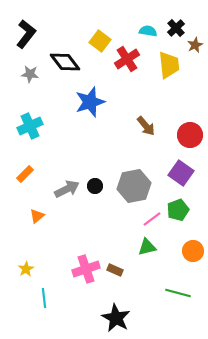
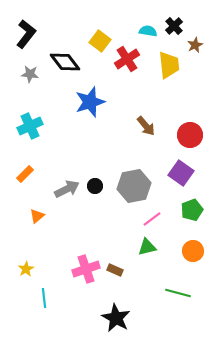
black cross: moved 2 px left, 2 px up
green pentagon: moved 14 px right
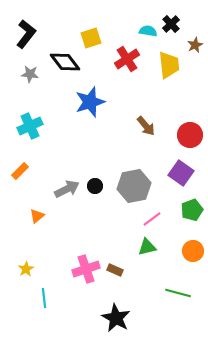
black cross: moved 3 px left, 2 px up
yellow square: moved 9 px left, 3 px up; rotated 35 degrees clockwise
orange rectangle: moved 5 px left, 3 px up
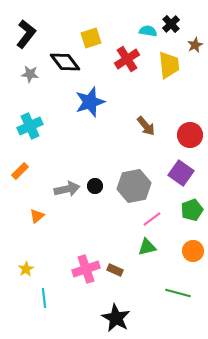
gray arrow: rotated 15 degrees clockwise
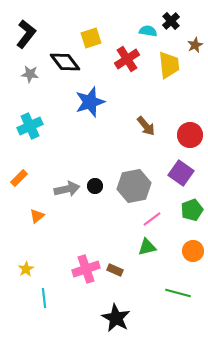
black cross: moved 3 px up
orange rectangle: moved 1 px left, 7 px down
